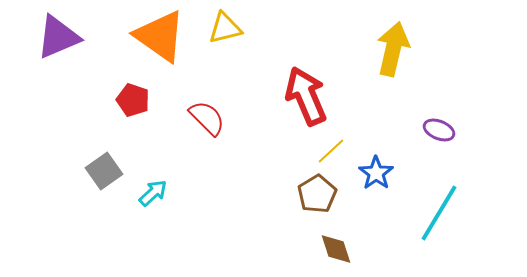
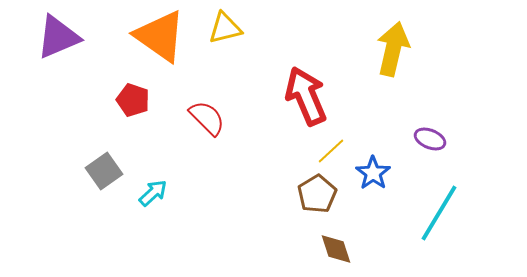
purple ellipse: moved 9 px left, 9 px down
blue star: moved 3 px left
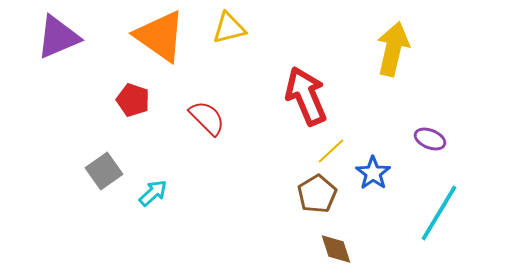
yellow triangle: moved 4 px right
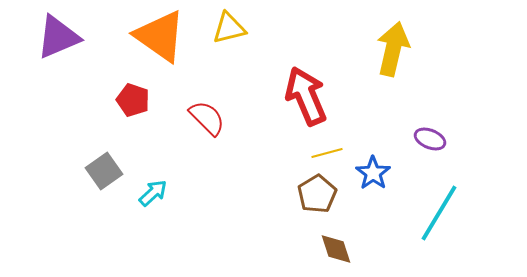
yellow line: moved 4 px left, 2 px down; rotated 28 degrees clockwise
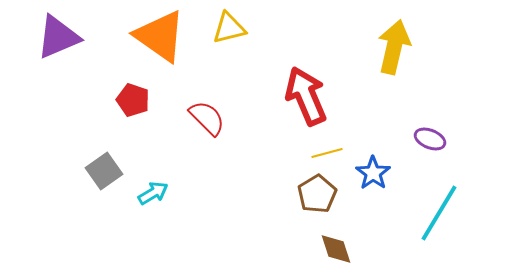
yellow arrow: moved 1 px right, 2 px up
cyan arrow: rotated 12 degrees clockwise
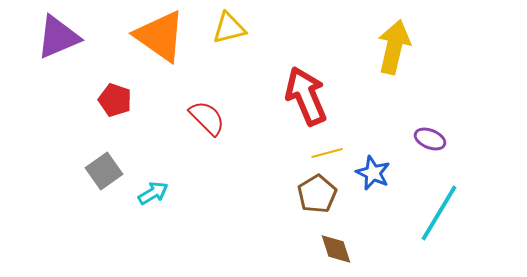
red pentagon: moved 18 px left
blue star: rotated 12 degrees counterclockwise
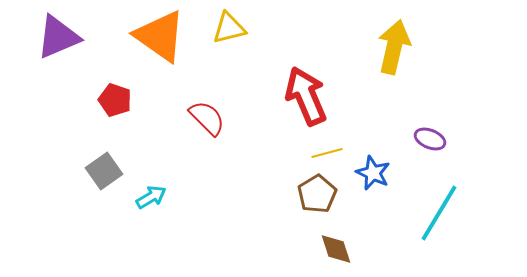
cyan arrow: moved 2 px left, 4 px down
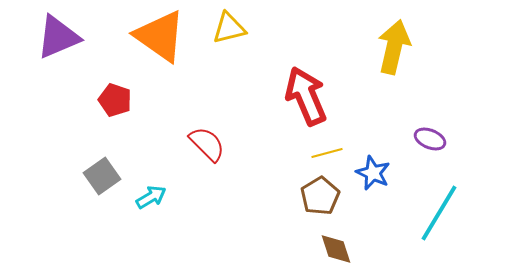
red semicircle: moved 26 px down
gray square: moved 2 px left, 5 px down
brown pentagon: moved 3 px right, 2 px down
